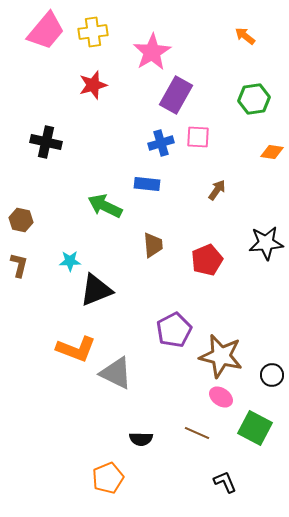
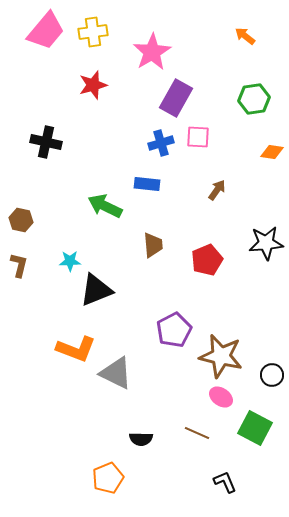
purple rectangle: moved 3 px down
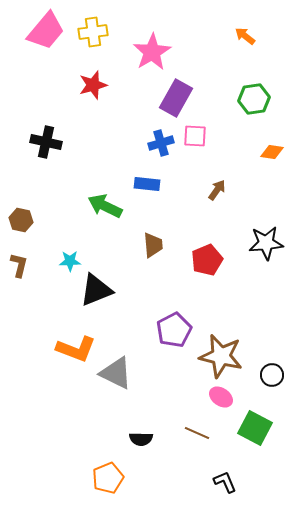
pink square: moved 3 px left, 1 px up
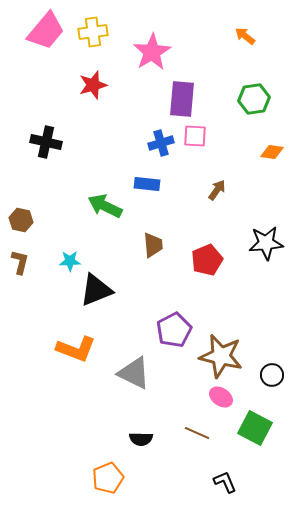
purple rectangle: moved 6 px right, 1 px down; rotated 24 degrees counterclockwise
brown L-shape: moved 1 px right, 3 px up
gray triangle: moved 18 px right
